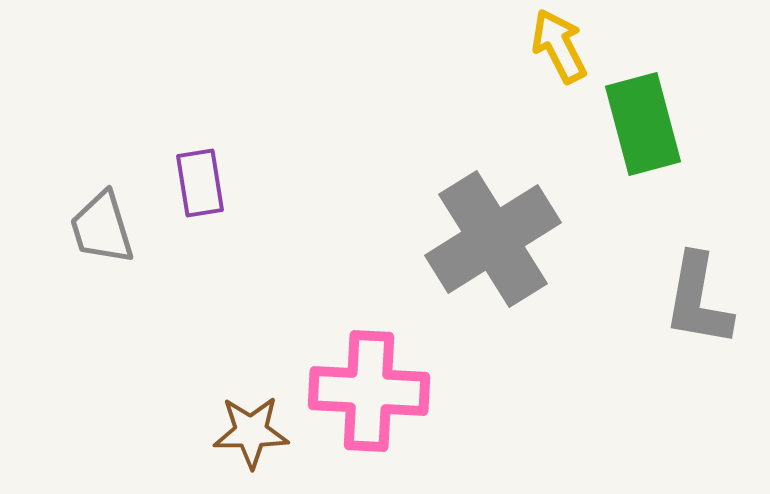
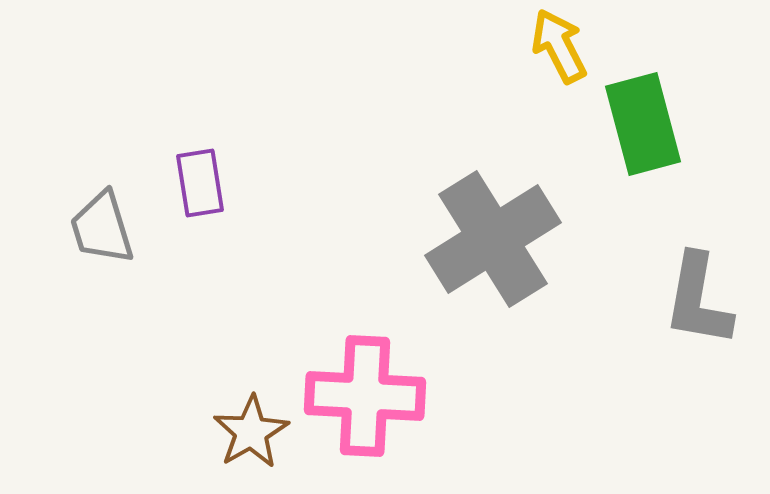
pink cross: moved 4 px left, 5 px down
brown star: rotated 30 degrees counterclockwise
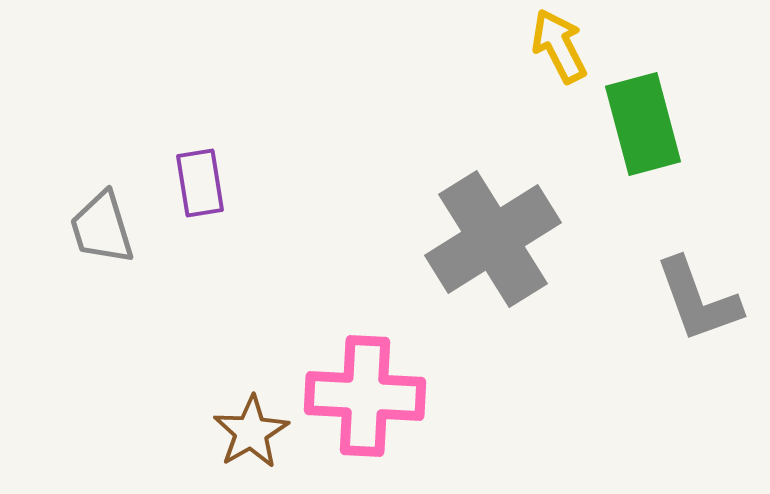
gray L-shape: rotated 30 degrees counterclockwise
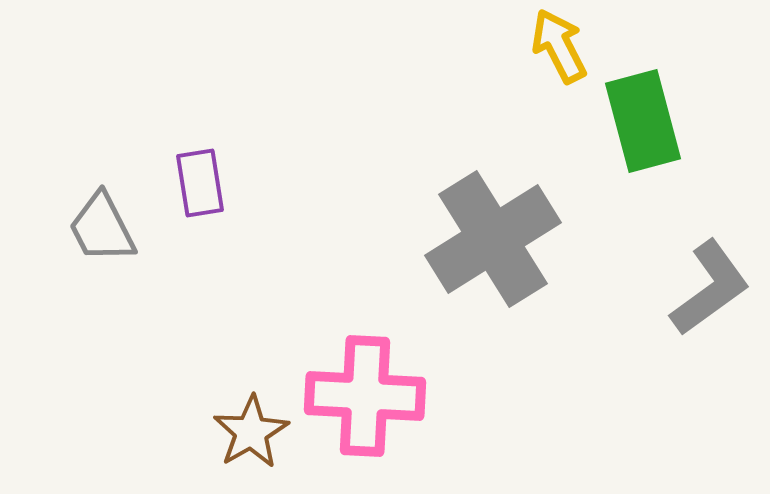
green rectangle: moved 3 px up
gray trapezoid: rotated 10 degrees counterclockwise
gray L-shape: moved 12 px right, 12 px up; rotated 106 degrees counterclockwise
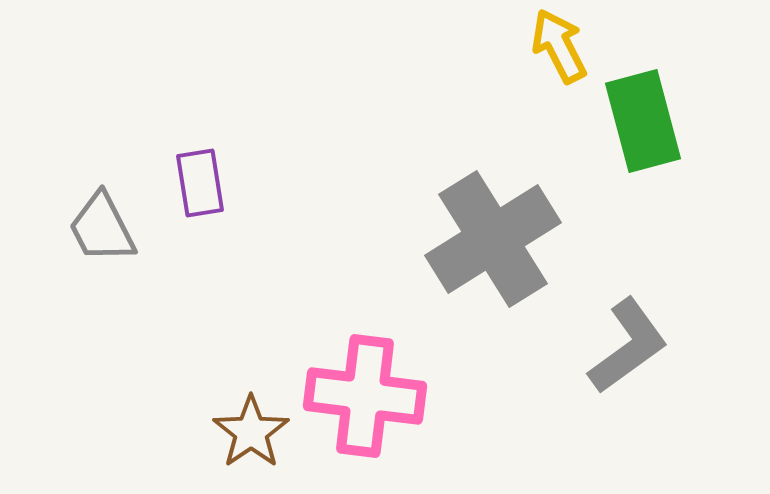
gray L-shape: moved 82 px left, 58 px down
pink cross: rotated 4 degrees clockwise
brown star: rotated 4 degrees counterclockwise
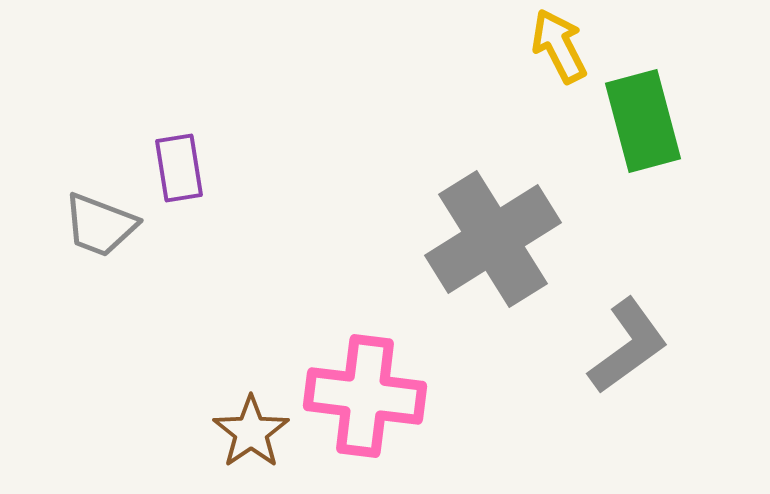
purple rectangle: moved 21 px left, 15 px up
gray trapezoid: moved 2 px left, 3 px up; rotated 42 degrees counterclockwise
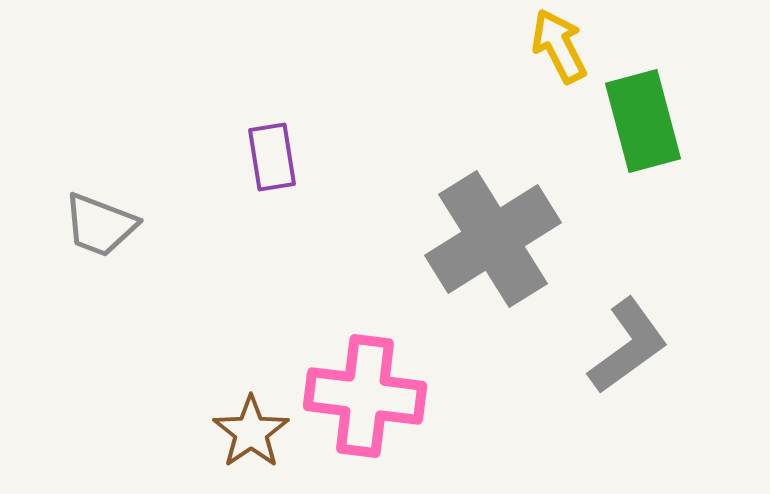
purple rectangle: moved 93 px right, 11 px up
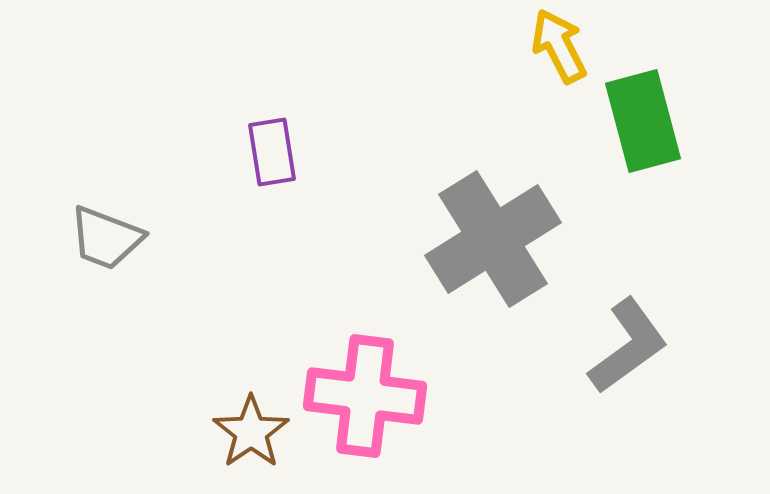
purple rectangle: moved 5 px up
gray trapezoid: moved 6 px right, 13 px down
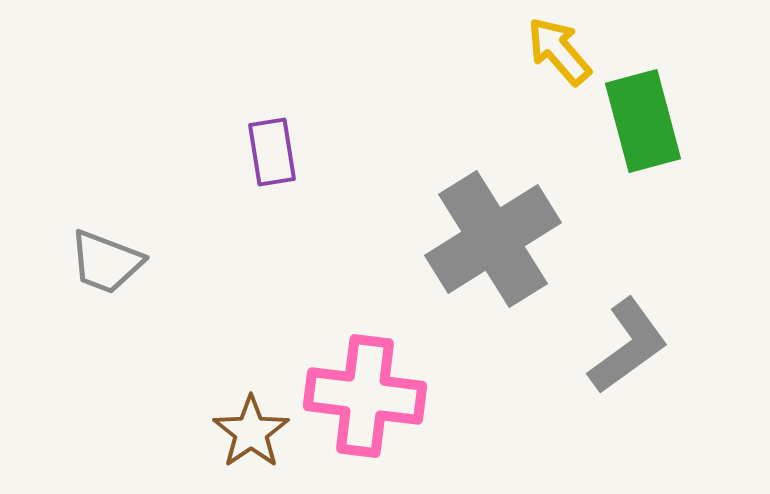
yellow arrow: moved 5 px down; rotated 14 degrees counterclockwise
gray trapezoid: moved 24 px down
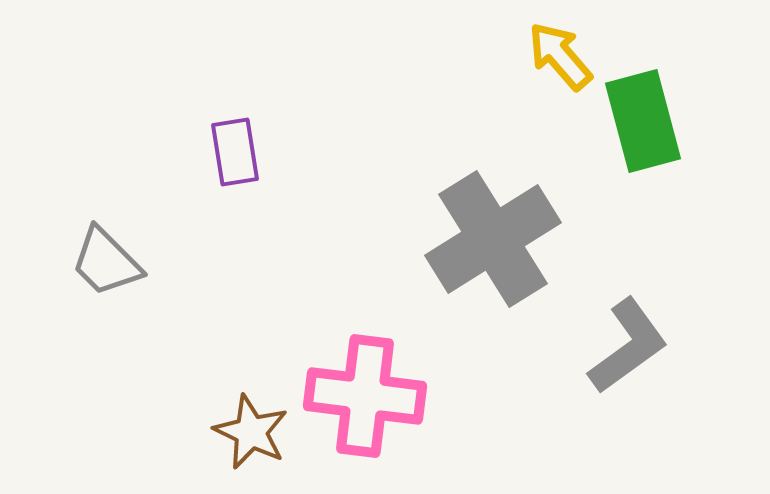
yellow arrow: moved 1 px right, 5 px down
purple rectangle: moved 37 px left
gray trapezoid: rotated 24 degrees clockwise
brown star: rotated 12 degrees counterclockwise
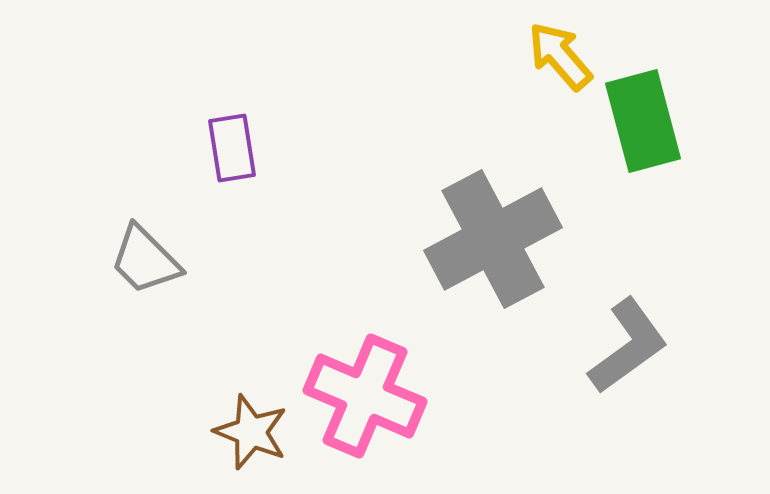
purple rectangle: moved 3 px left, 4 px up
gray cross: rotated 4 degrees clockwise
gray trapezoid: moved 39 px right, 2 px up
pink cross: rotated 16 degrees clockwise
brown star: rotated 4 degrees counterclockwise
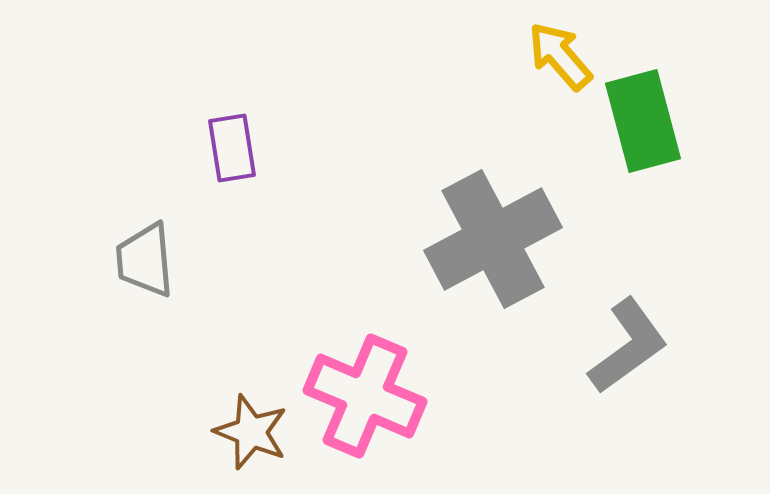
gray trapezoid: rotated 40 degrees clockwise
